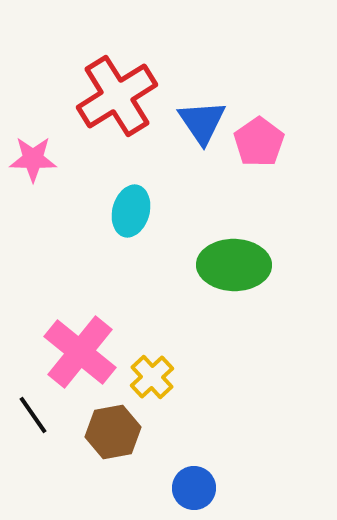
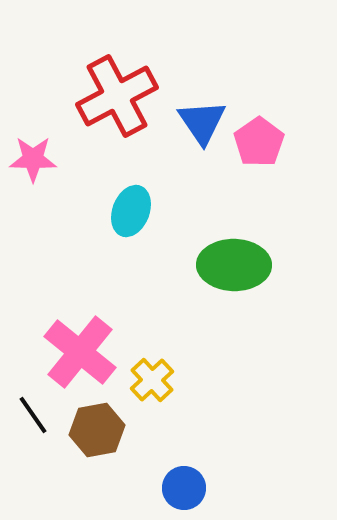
red cross: rotated 4 degrees clockwise
cyan ellipse: rotated 6 degrees clockwise
yellow cross: moved 3 px down
brown hexagon: moved 16 px left, 2 px up
blue circle: moved 10 px left
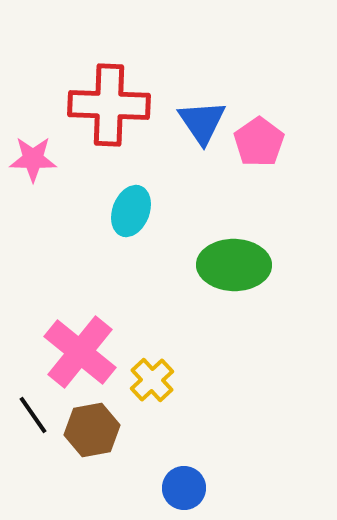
red cross: moved 8 px left, 9 px down; rotated 30 degrees clockwise
brown hexagon: moved 5 px left
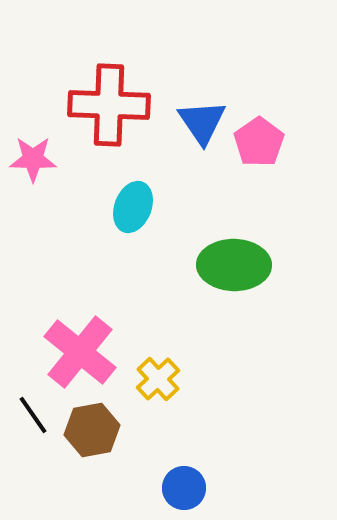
cyan ellipse: moved 2 px right, 4 px up
yellow cross: moved 6 px right, 1 px up
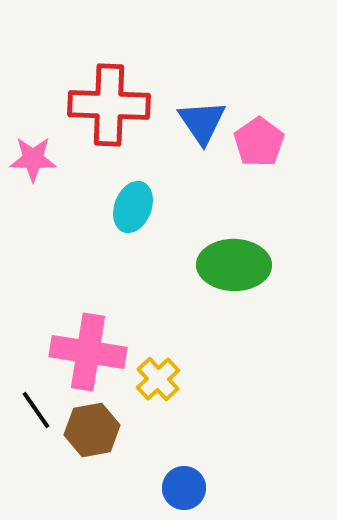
pink cross: moved 8 px right; rotated 30 degrees counterclockwise
black line: moved 3 px right, 5 px up
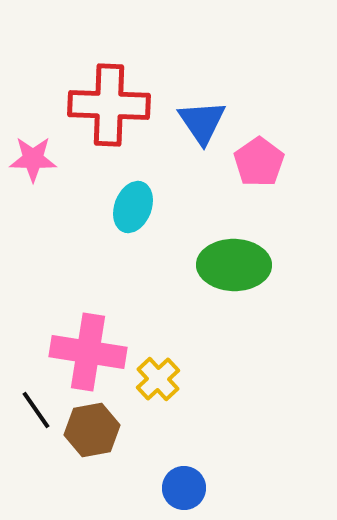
pink pentagon: moved 20 px down
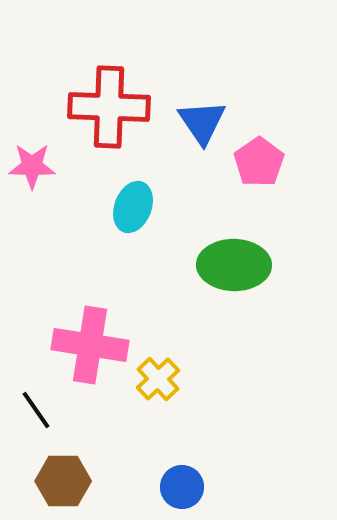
red cross: moved 2 px down
pink star: moved 1 px left, 7 px down
pink cross: moved 2 px right, 7 px up
brown hexagon: moved 29 px left, 51 px down; rotated 10 degrees clockwise
blue circle: moved 2 px left, 1 px up
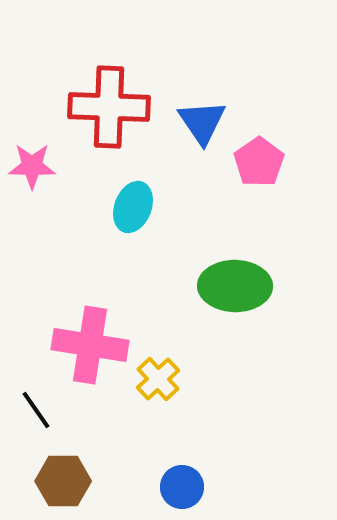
green ellipse: moved 1 px right, 21 px down
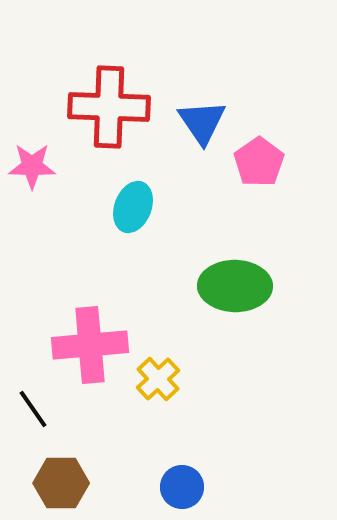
pink cross: rotated 14 degrees counterclockwise
black line: moved 3 px left, 1 px up
brown hexagon: moved 2 px left, 2 px down
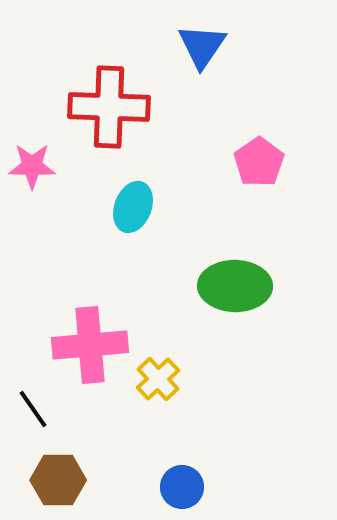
blue triangle: moved 76 px up; rotated 8 degrees clockwise
brown hexagon: moved 3 px left, 3 px up
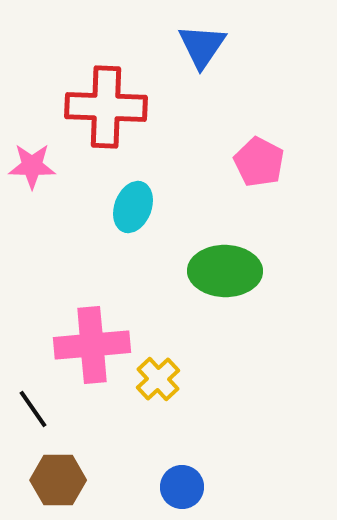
red cross: moved 3 px left
pink pentagon: rotated 9 degrees counterclockwise
green ellipse: moved 10 px left, 15 px up
pink cross: moved 2 px right
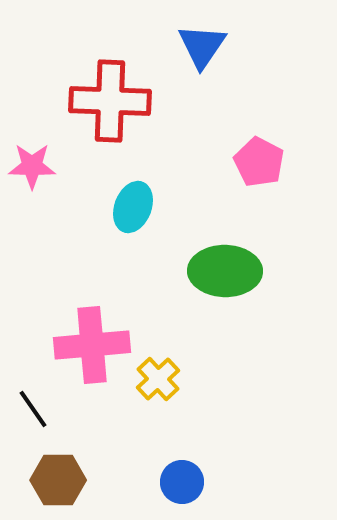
red cross: moved 4 px right, 6 px up
blue circle: moved 5 px up
